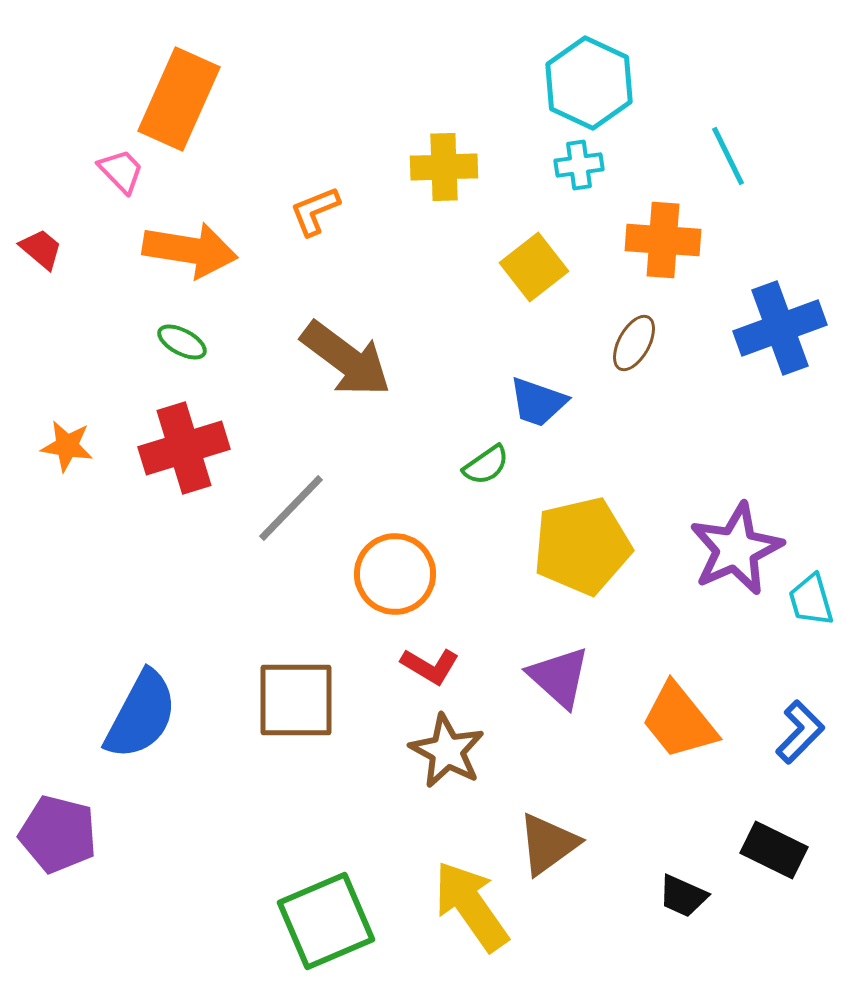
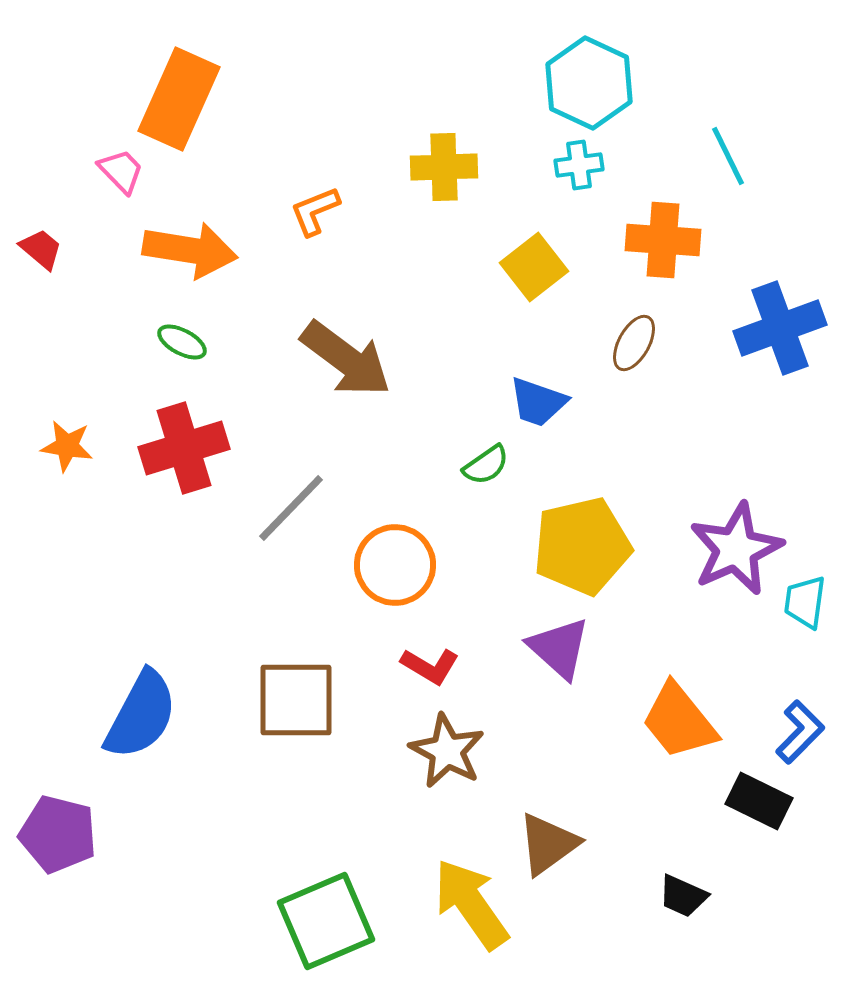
orange circle: moved 9 px up
cyan trapezoid: moved 6 px left, 2 px down; rotated 24 degrees clockwise
purple triangle: moved 29 px up
black rectangle: moved 15 px left, 49 px up
yellow arrow: moved 2 px up
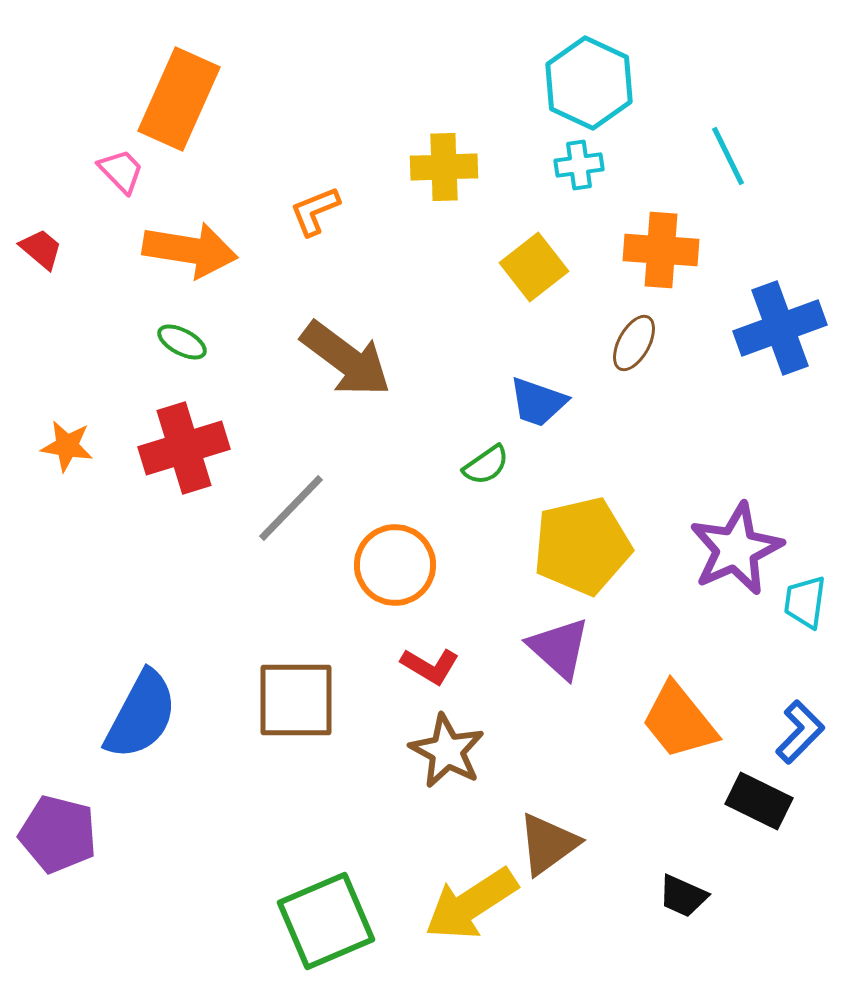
orange cross: moved 2 px left, 10 px down
yellow arrow: rotated 88 degrees counterclockwise
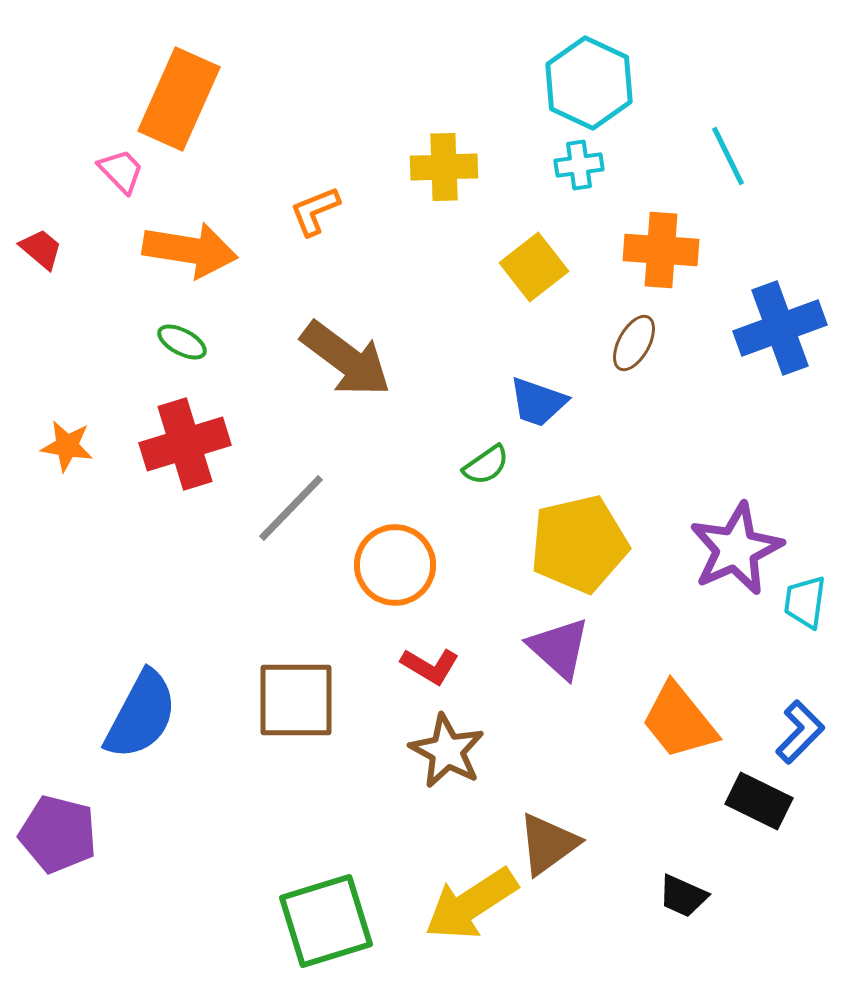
red cross: moved 1 px right, 4 px up
yellow pentagon: moved 3 px left, 2 px up
green square: rotated 6 degrees clockwise
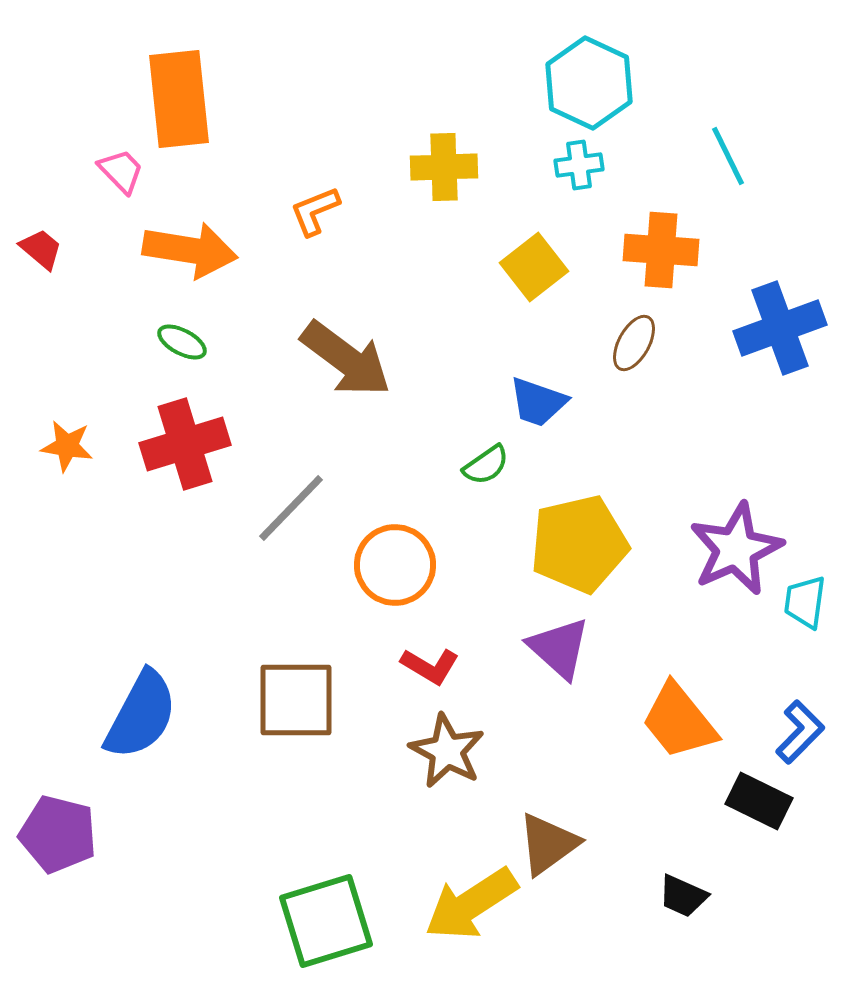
orange rectangle: rotated 30 degrees counterclockwise
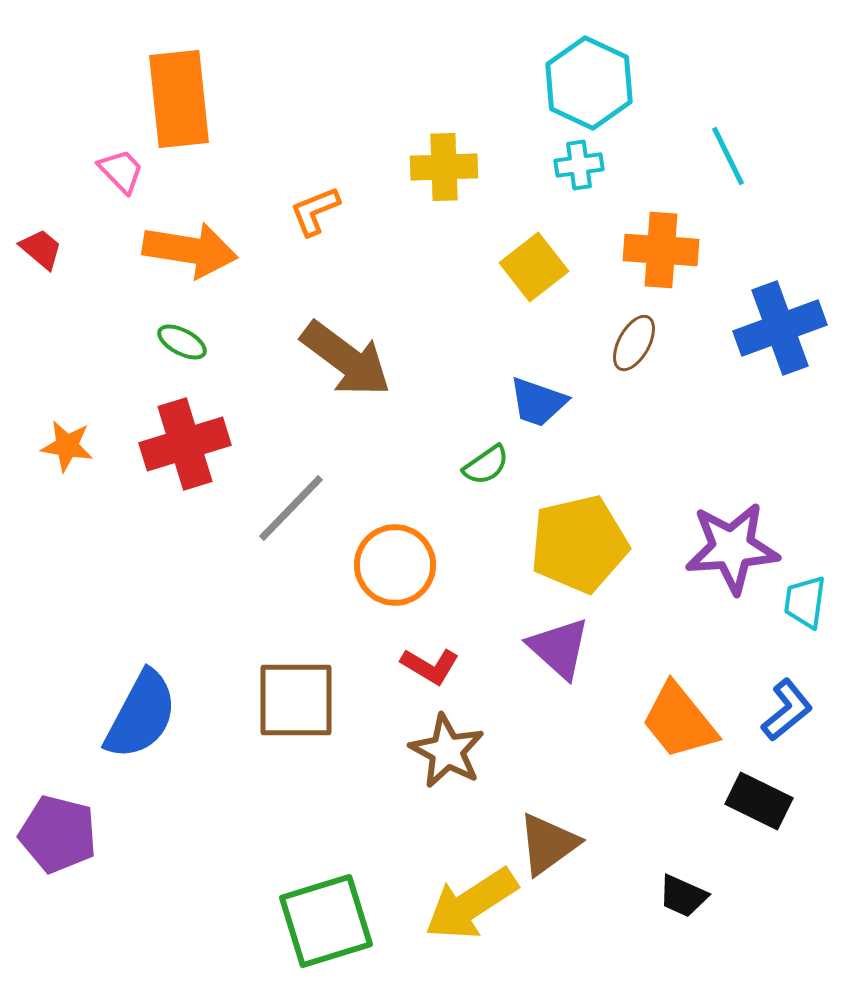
purple star: moved 4 px left, 1 px up; rotated 20 degrees clockwise
blue L-shape: moved 13 px left, 22 px up; rotated 6 degrees clockwise
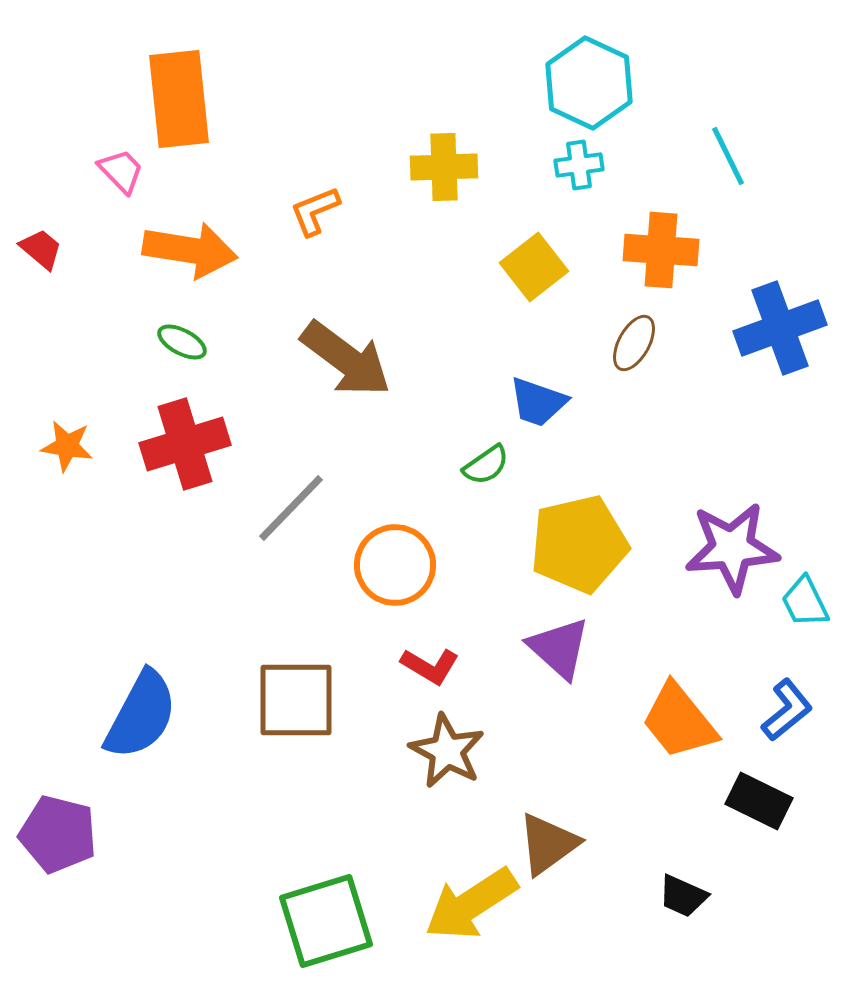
cyan trapezoid: rotated 34 degrees counterclockwise
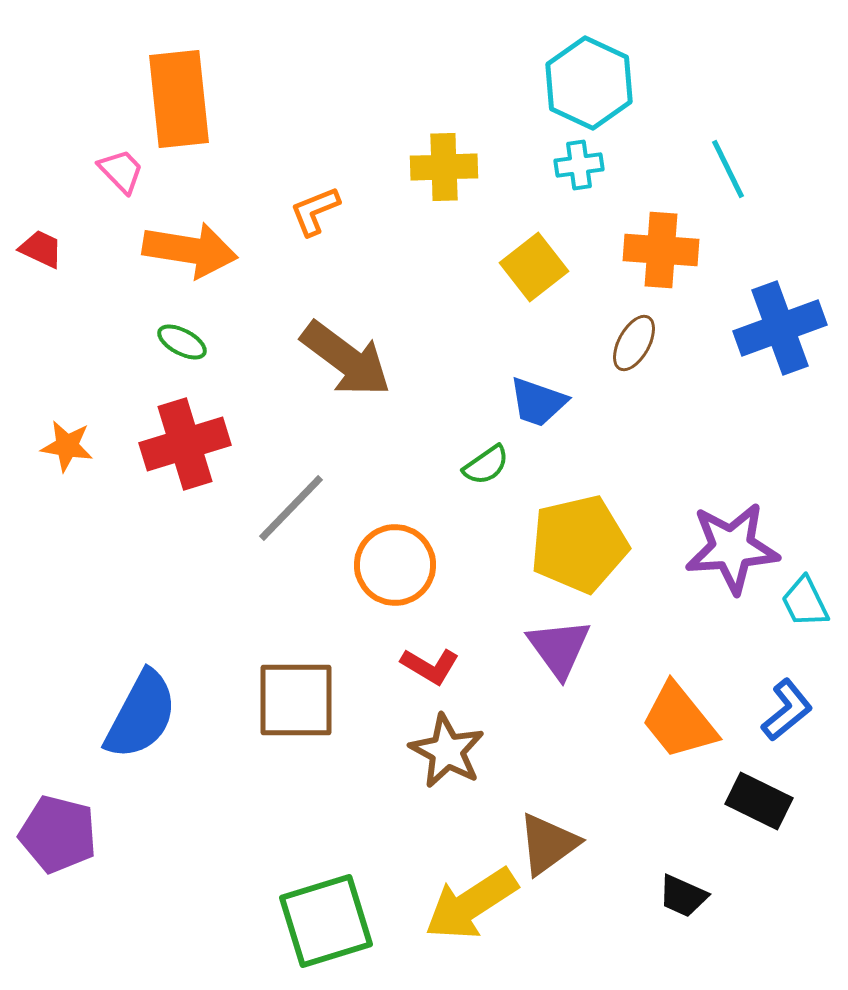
cyan line: moved 13 px down
red trapezoid: rotated 15 degrees counterclockwise
purple triangle: rotated 12 degrees clockwise
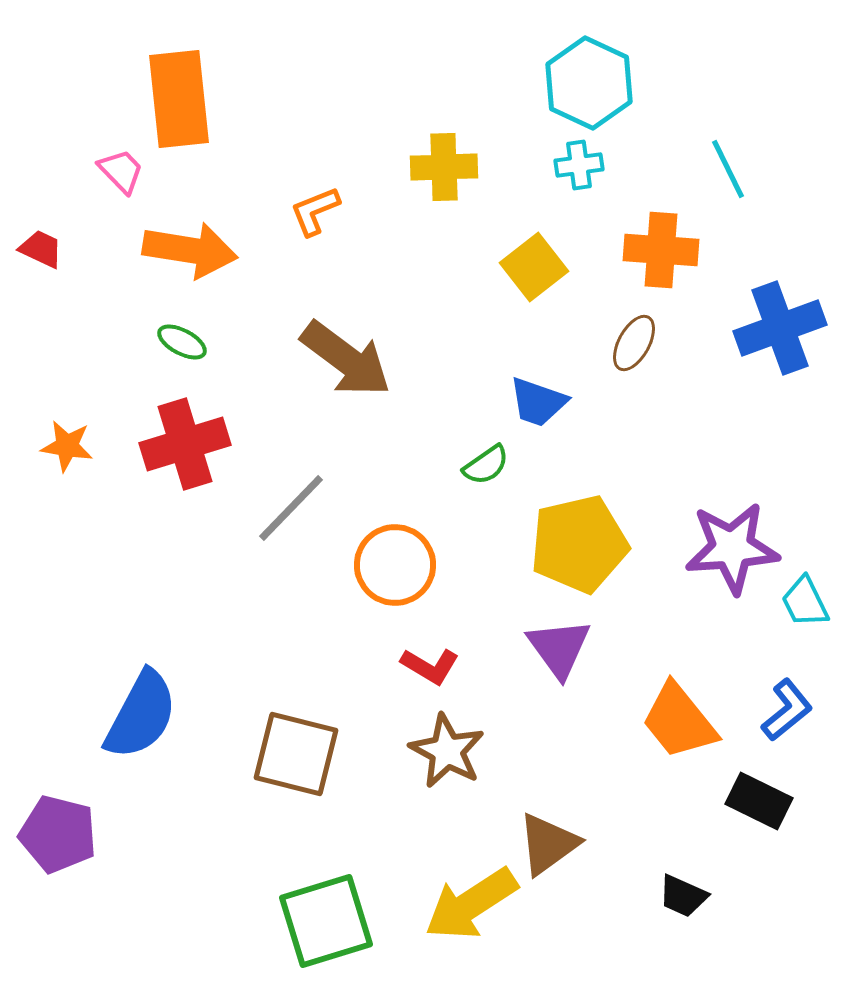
brown square: moved 54 px down; rotated 14 degrees clockwise
